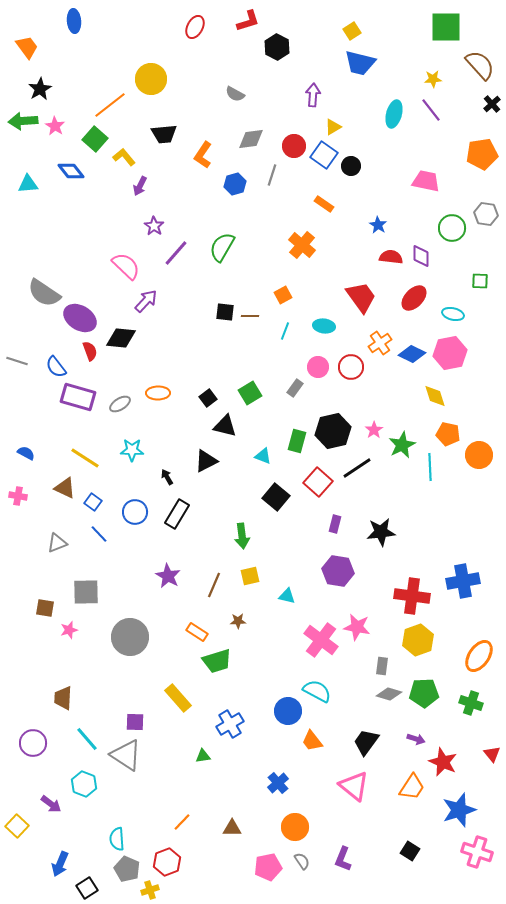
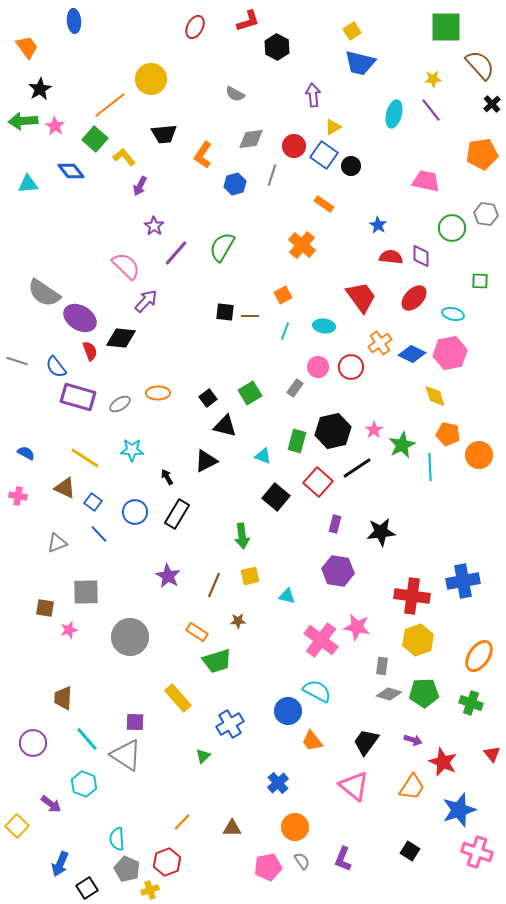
purple arrow at (313, 95): rotated 10 degrees counterclockwise
purple arrow at (416, 739): moved 3 px left, 1 px down
green triangle at (203, 756): rotated 35 degrees counterclockwise
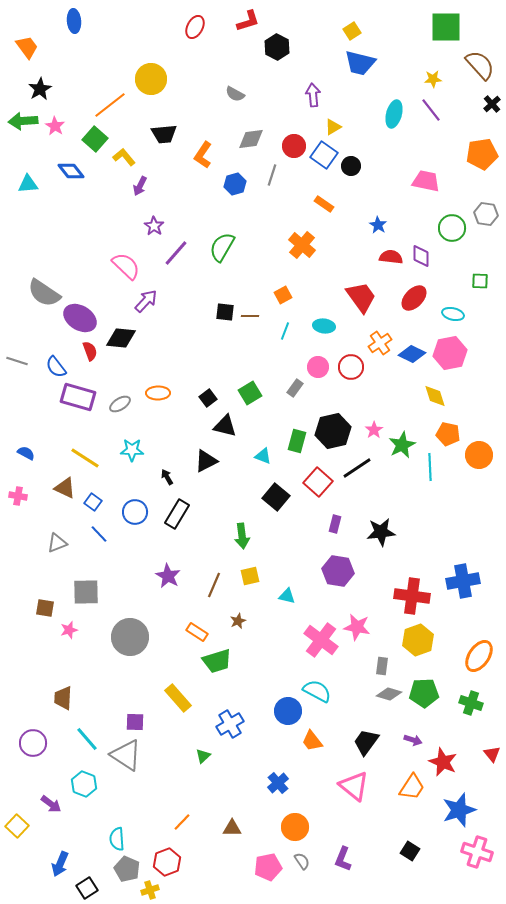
brown star at (238, 621): rotated 21 degrees counterclockwise
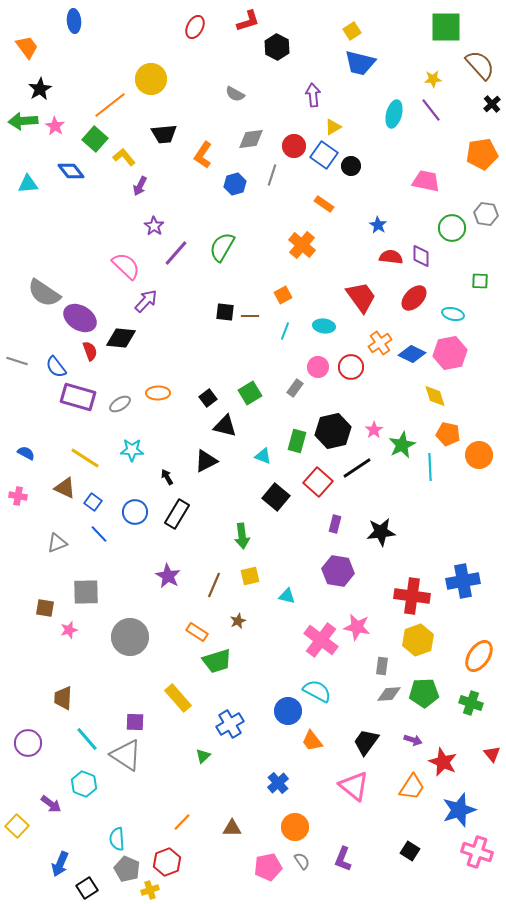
gray diamond at (389, 694): rotated 20 degrees counterclockwise
purple circle at (33, 743): moved 5 px left
